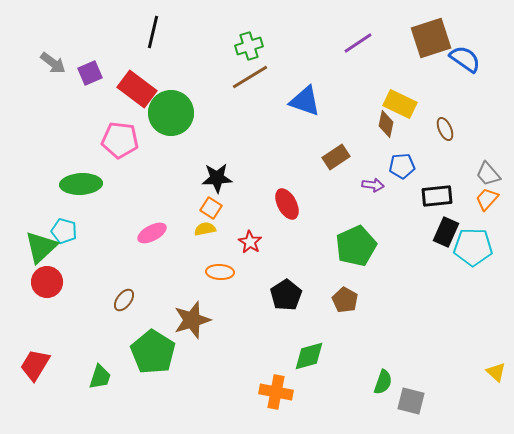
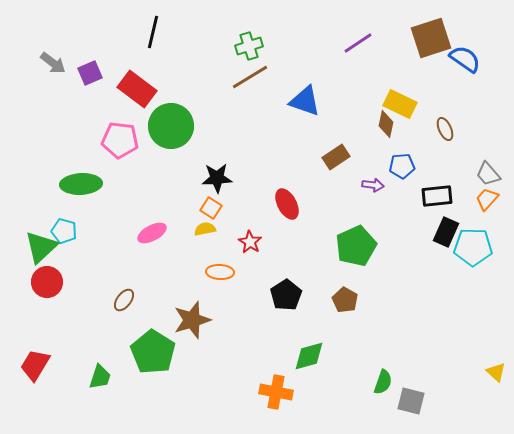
green circle at (171, 113): moved 13 px down
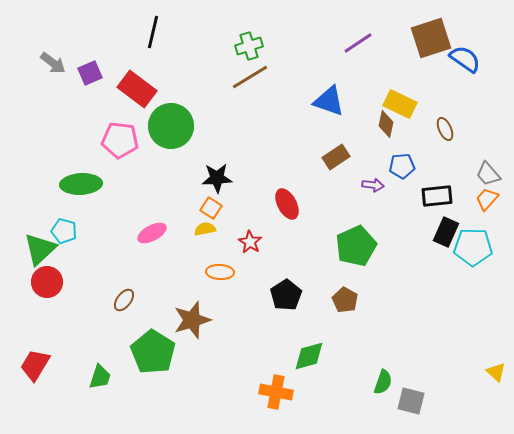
blue triangle at (305, 101): moved 24 px right
green triangle at (41, 247): moved 1 px left, 2 px down
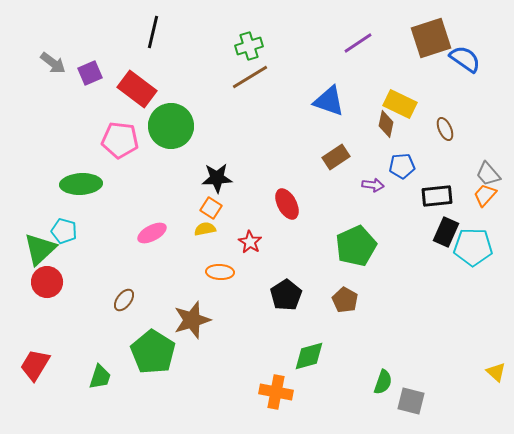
orange trapezoid at (487, 199): moved 2 px left, 4 px up
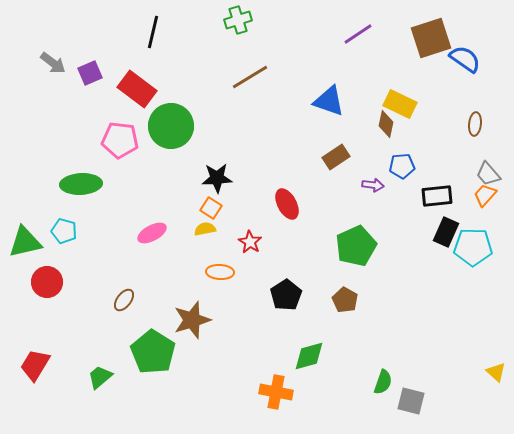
purple line at (358, 43): moved 9 px up
green cross at (249, 46): moved 11 px left, 26 px up
brown ellipse at (445, 129): moved 30 px right, 5 px up; rotated 30 degrees clockwise
green triangle at (40, 249): moved 15 px left, 7 px up; rotated 30 degrees clockwise
green trapezoid at (100, 377): rotated 148 degrees counterclockwise
